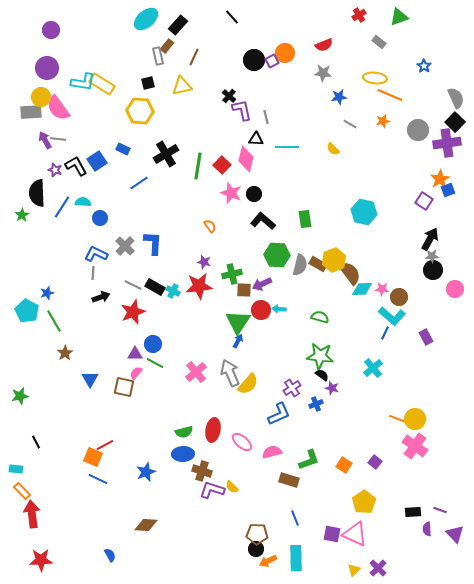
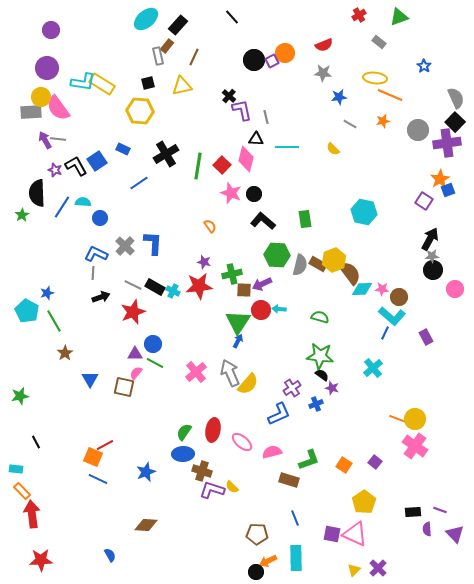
green semicircle at (184, 432): rotated 138 degrees clockwise
black circle at (256, 549): moved 23 px down
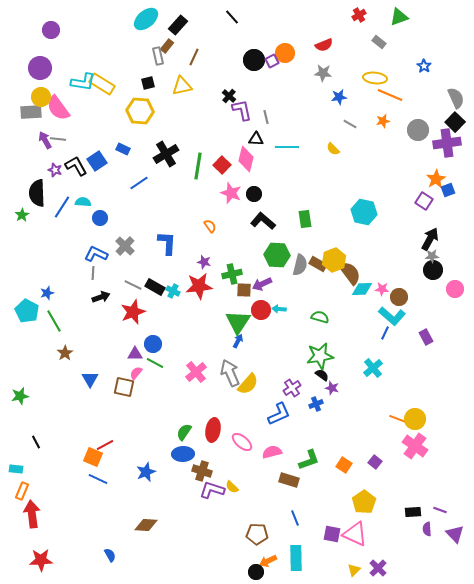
purple circle at (47, 68): moved 7 px left
orange star at (440, 179): moved 4 px left
blue L-shape at (153, 243): moved 14 px right
green star at (320, 356): rotated 16 degrees counterclockwise
orange rectangle at (22, 491): rotated 66 degrees clockwise
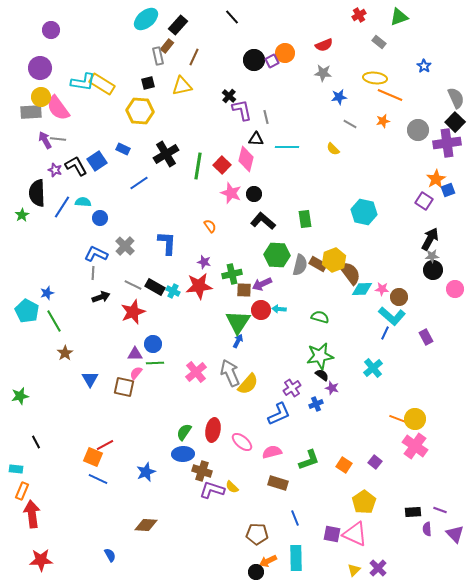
green line at (155, 363): rotated 30 degrees counterclockwise
brown rectangle at (289, 480): moved 11 px left, 3 px down
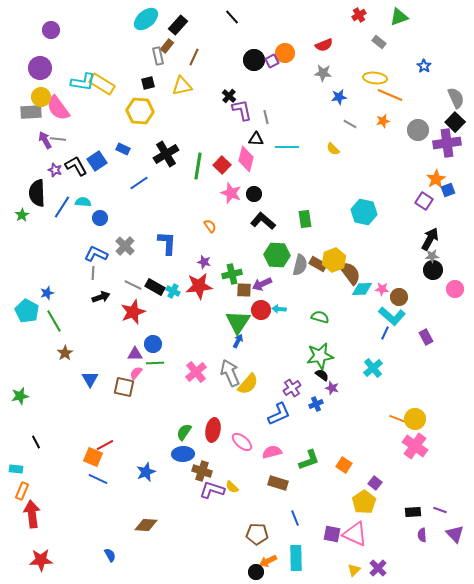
purple square at (375, 462): moved 21 px down
purple semicircle at (427, 529): moved 5 px left, 6 px down
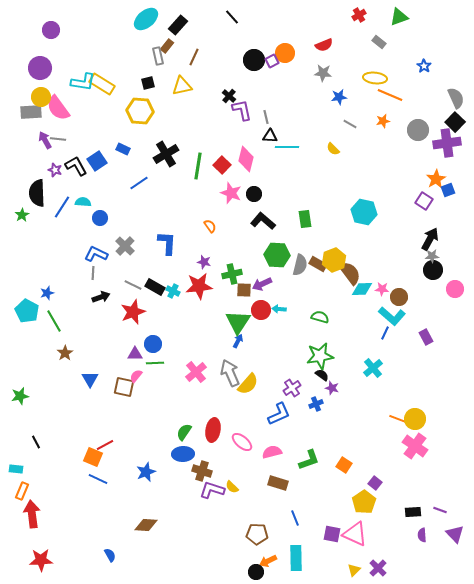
black triangle at (256, 139): moved 14 px right, 3 px up
pink semicircle at (136, 373): moved 3 px down
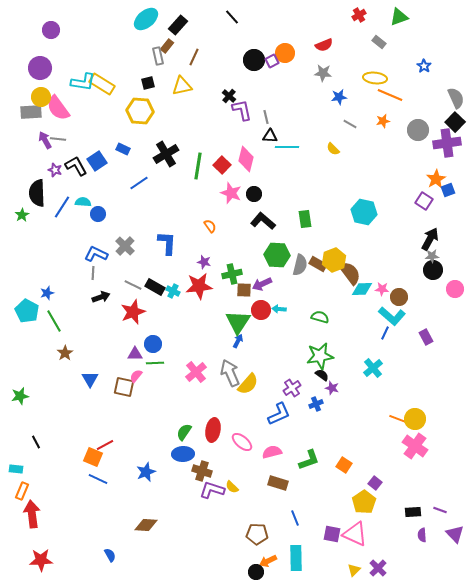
blue circle at (100, 218): moved 2 px left, 4 px up
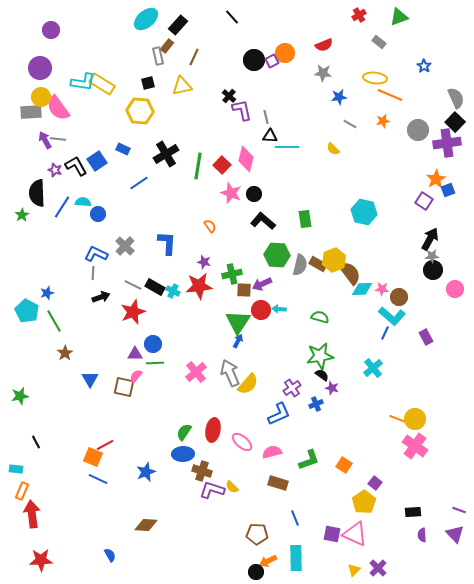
purple line at (440, 510): moved 19 px right
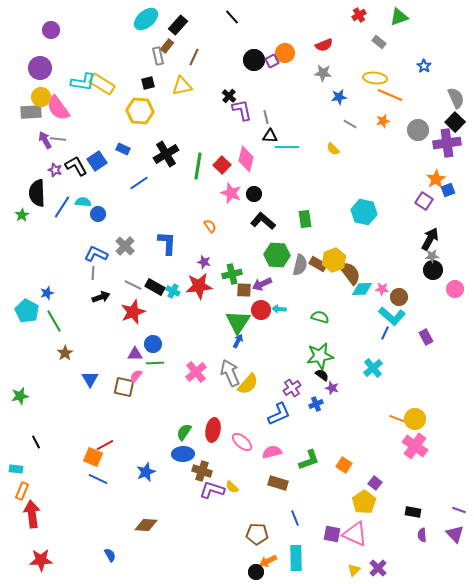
black rectangle at (413, 512): rotated 14 degrees clockwise
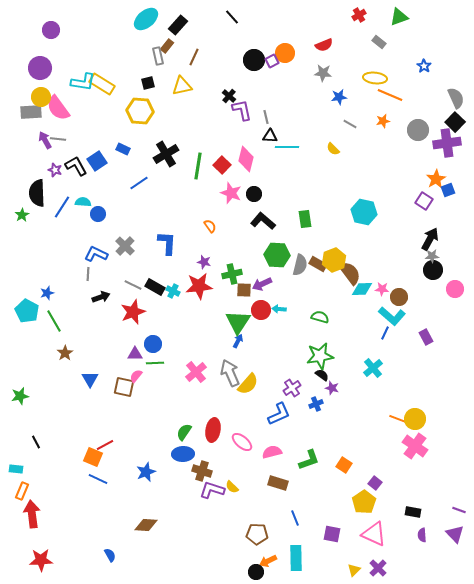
gray line at (93, 273): moved 5 px left, 1 px down
pink triangle at (355, 534): moved 19 px right
